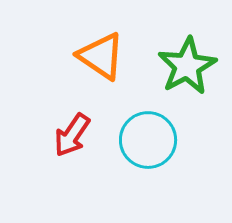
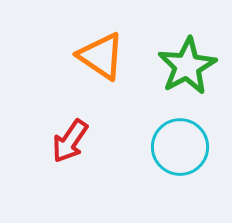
red arrow: moved 2 px left, 6 px down
cyan circle: moved 32 px right, 7 px down
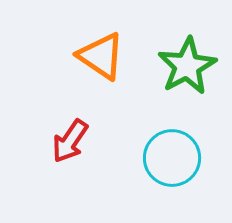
cyan circle: moved 8 px left, 11 px down
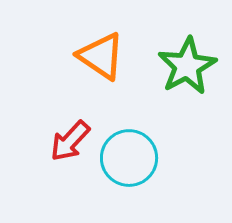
red arrow: rotated 9 degrees clockwise
cyan circle: moved 43 px left
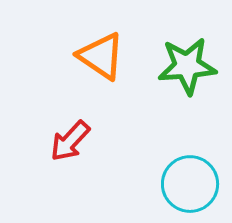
green star: rotated 24 degrees clockwise
cyan circle: moved 61 px right, 26 px down
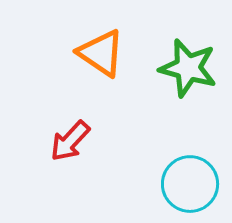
orange triangle: moved 3 px up
green star: moved 1 px right, 2 px down; rotated 20 degrees clockwise
